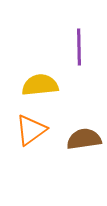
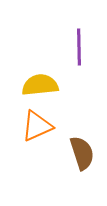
orange triangle: moved 6 px right, 4 px up; rotated 12 degrees clockwise
brown semicircle: moved 2 px left, 14 px down; rotated 80 degrees clockwise
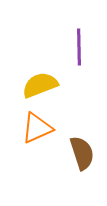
yellow semicircle: rotated 15 degrees counterclockwise
orange triangle: moved 2 px down
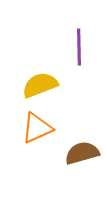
brown semicircle: rotated 88 degrees counterclockwise
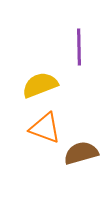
orange triangle: moved 8 px right; rotated 44 degrees clockwise
brown semicircle: moved 1 px left
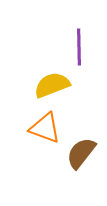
yellow semicircle: moved 12 px right
brown semicircle: rotated 36 degrees counterclockwise
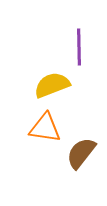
orange triangle: rotated 12 degrees counterclockwise
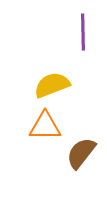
purple line: moved 4 px right, 15 px up
orange triangle: moved 2 px up; rotated 8 degrees counterclockwise
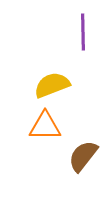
brown semicircle: moved 2 px right, 3 px down
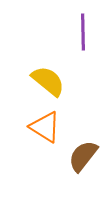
yellow semicircle: moved 4 px left, 4 px up; rotated 60 degrees clockwise
orange triangle: moved 1 px down; rotated 32 degrees clockwise
